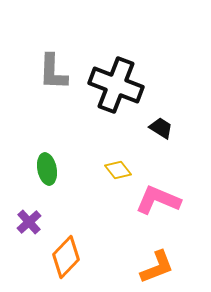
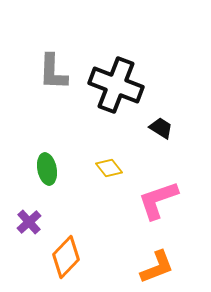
yellow diamond: moved 9 px left, 2 px up
pink L-shape: rotated 42 degrees counterclockwise
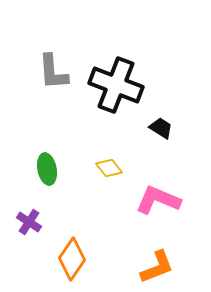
gray L-shape: rotated 6 degrees counterclockwise
pink L-shape: rotated 42 degrees clockwise
purple cross: rotated 15 degrees counterclockwise
orange diamond: moved 6 px right, 2 px down; rotated 9 degrees counterclockwise
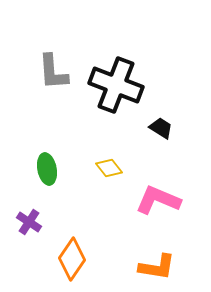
orange L-shape: rotated 30 degrees clockwise
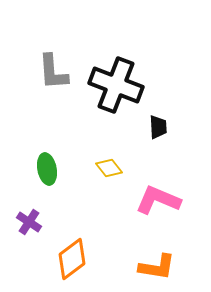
black trapezoid: moved 3 px left, 1 px up; rotated 55 degrees clockwise
orange diamond: rotated 18 degrees clockwise
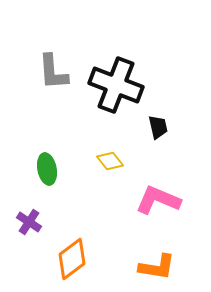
black trapezoid: rotated 10 degrees counterclockwise
yellow diamond: moved 1 px right, 7 px up
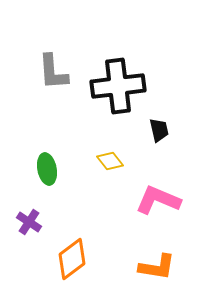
black cross: moved 2 px right, 1 px down; rotated 28 degrees counterclockwise
black trapezoid: moved 1 px right, 3 px down
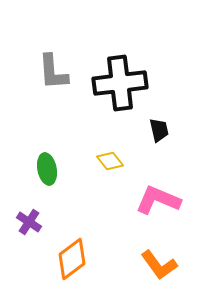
black cross: moved 2 px right, 3 px up
orange L-shape: moved 2 px right, 2 px up; rotated 45 degrees clockwise
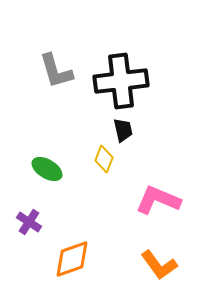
gray L-shape: moved 3 px right, 1 px up; rotated 12 degrees counterclockwise
black cross: moved 1 px right, 2 px up
black trapezoid: moved 36 px left
yellow diamond: moved 6 px left, 2 px up; rotated 60 degrees clockwise
green ellipse: rotated 48 degrees counterclockwise
orange diamond: rotated 18 degrees clockwise
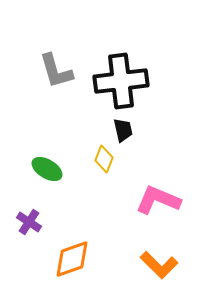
orange L-shape: rotated 9 degrees counterclockwise
